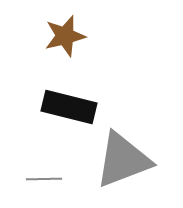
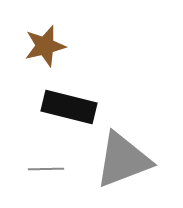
brown star: moved 20 px left, 10 px down
gray line: moved 2 px right, 10 px up
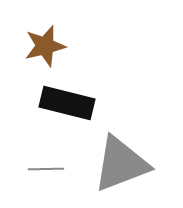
black rectangle: moved 2 px left, 4 px up
gray triangle: moved 2 px left, 4 px down
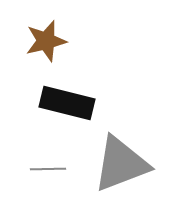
brown star: moved 1 px right, 5 px up
gray line: moved 2 px right
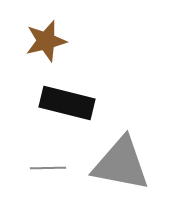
gray triangle: rotated 32 degrees clockwise
gray line: moved 1 px up
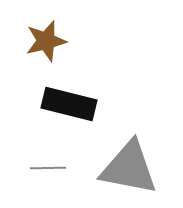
black rectangle: moved 2 px right, 1 px down
gray triangle: moved 8 px right, 4 px down
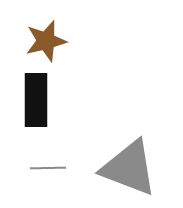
black rectangle: moved 33 px left, 4 px up; rotated 76 degrees clockwise
gray triangle: rotated 10 degrees clockwise
